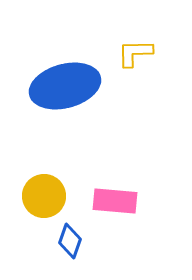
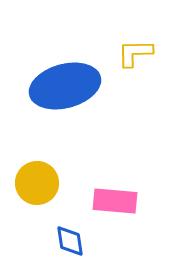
yellow circle: moved 7 px left, 13 px up
blue diamond: rotated 28 degrees counterclockwise
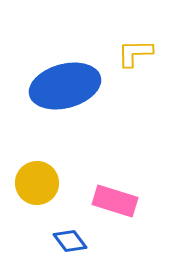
pink rectangle: rotated 12 degrees clockwise
blue diamond: rotated 28 degrees counterclockwise
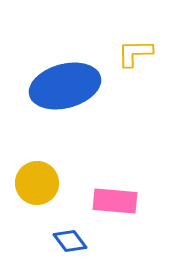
pink rectangle: rotated 12 degrees counterclockwise
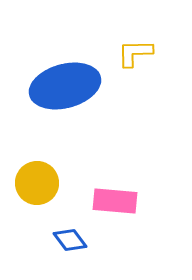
blue diamond: moved 1 px up
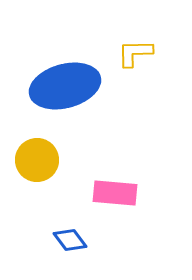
yellow circle: moved 23 px up
pink rectangle: moved 8 px up
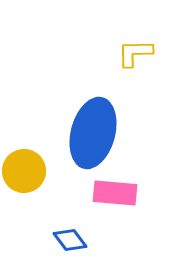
blue ellipse: moved 28 px right, 47 px down; rotated 60 degrees counterclockwise
yellow circle: moved 13 px left, 11 px down
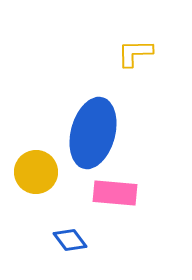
yellow circle: moved 12 px right, 1 px down
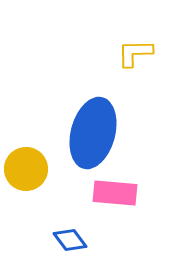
yellow circle: moved 10 px left, 3 px up
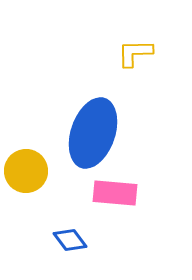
blue ellipse: rotated 4 degrees clockwise
yellow circle: moved 2 px down
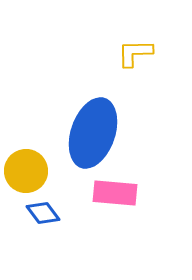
blue diamond: moved 27 px left, 27 px up
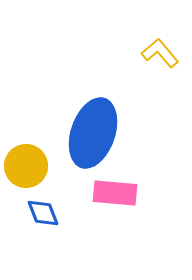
yellow L-shape: moved 25 px right; rotated 51 degrees clockwise
yellow circle: moved 5 px up
blue diamond: rotated 16 degrees clockwise
